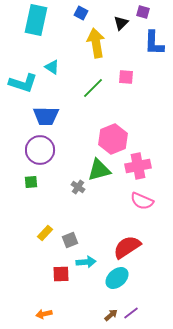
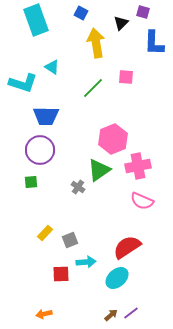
cyan rectangle: rotated 32 degrees counterclockwise
green triangle: rotated 20 degrees counterclockwise
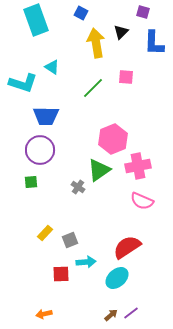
black triangle: moved 9 px down
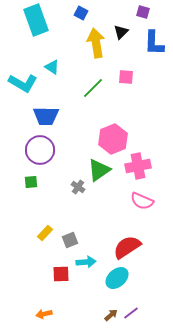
cyan L-shape: rotated 12 degrees clockwise
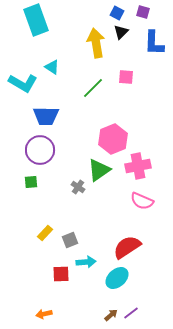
blue square: moved 36 px right
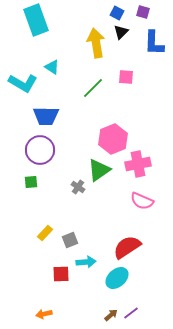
pink cross: moved 2 px up
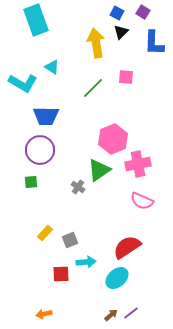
purple square: rotated 16 degrees clockwise
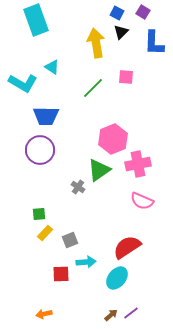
green square: moved 8 px right, 32 px down
cyan ellipse: rotated 10 degrees counterclockwise
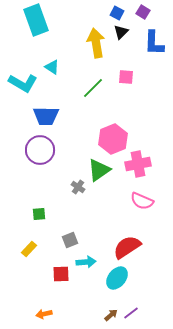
yellow rectangle: moved 16 px left, 16 px down
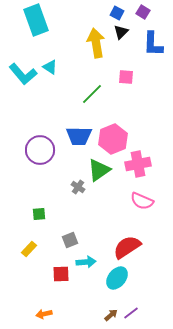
blue L-shape: moved 1 px left, 1 px down
cyan triangle: moved 2 px left
cyan L-shape: moved 9 px up; rotated 20 degrees clockwise
green line: moved 1 px left, 6 px down
blue trapezoid: moved 33 px right, 20 px down
